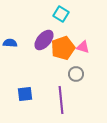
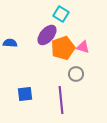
purple ellipse: moved 3 px right, 5 px up
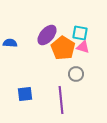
cyan square: moved 19 px right, 19 px down; rotated 21 degrees counterclockwise
orange pentagon: rotated 20 degrees counterclockwise
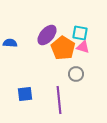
purple line: moved 2 px left
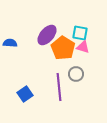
blue square: rotated 28 degrees counterclockwise
purple line: moved 13 px up
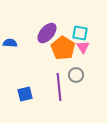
purple ellipse: moved 2 px up
pink triangle: rotated 40 degrees clockwise
gray circle: moved 1 px down
blue square: rotated 21 degrees clockwise
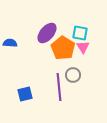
gray circle: moved 3 px left
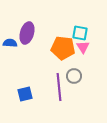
purple ellipse: moved 20 px left; rotated 25 degrees counterclockwise
orange pentagon: rotated 25 degrees counterclockwise
gray circle: moved 1 px right, 1 px down
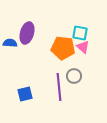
pink triangle: rotated 16 degrees counterclockwise
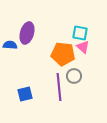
blue semicircle: moved 2 px down
orange pentagon: moved 6 px down
